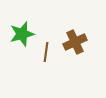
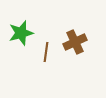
green star: moved 1 px left, 1 px up
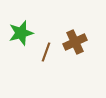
brown line: rotated 12 degrees clockwise
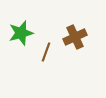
brown cross: moved 5 px up
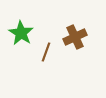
green star: rotated 25 degrees counterclockwise
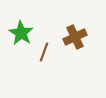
brown line: moved 2 px left
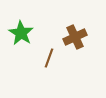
brown line: moved 5 px right, 6 px down
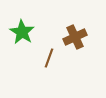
green star: moved 1 px right, 1 px up
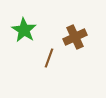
green star: moved 2 px right, 2 px up
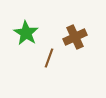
green star: moved 2 px right, 3 px down
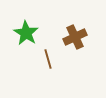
brown line: moved 1 px left, 1 px down; rotated 36 degrees counterclockwise
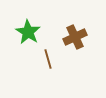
green star: moved 2 px right, 1 px up
